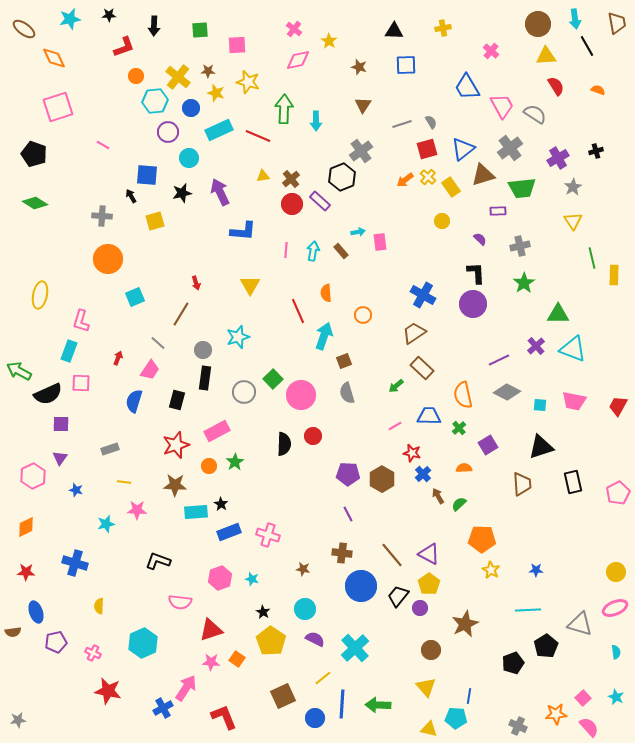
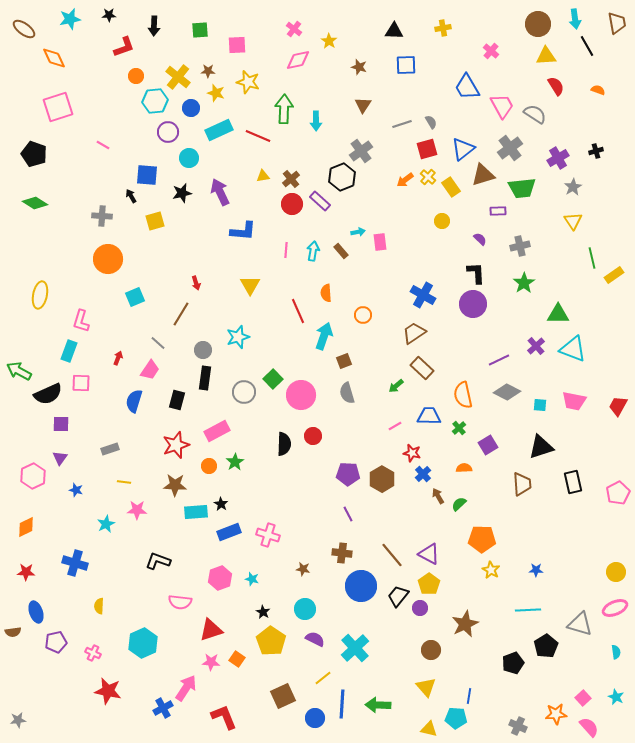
yellow rectangle at (614, 275): rotated 54 degrees clockwise
cyan star at (106, 524): rotated 12 degrees counterclockwise
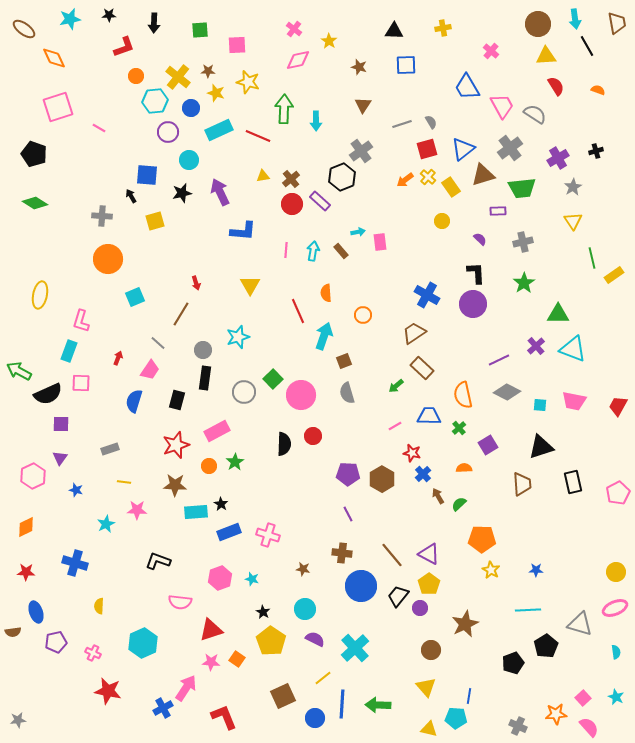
black arrow at (154, 26): moved 3 px up
pink line at (103, 145): moved 4 px left, 17 px up
cyan circle at (189, 158): moved 2 px down
gray cross at (520, 246): moved 3 px right, 4 px up
blue cross at (423, 295): moved 4 px right
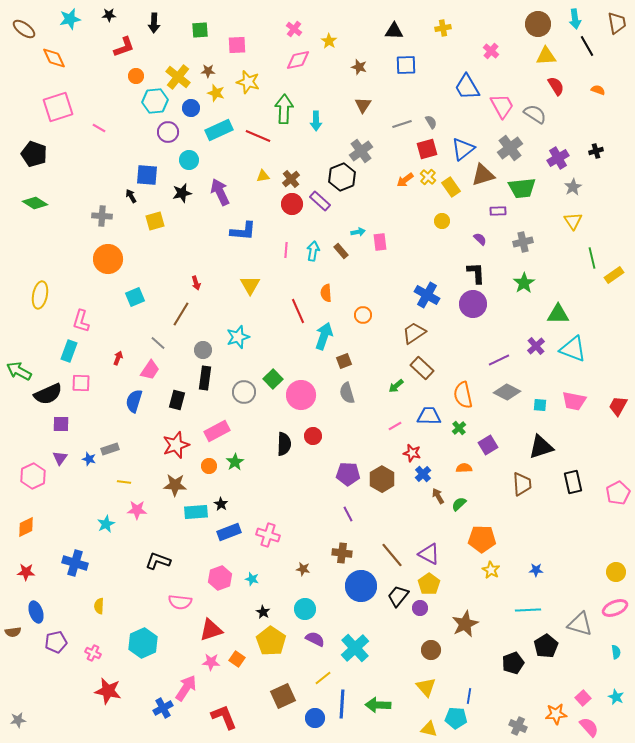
blue star at (76, 490): moved 13 px right, 31 px up
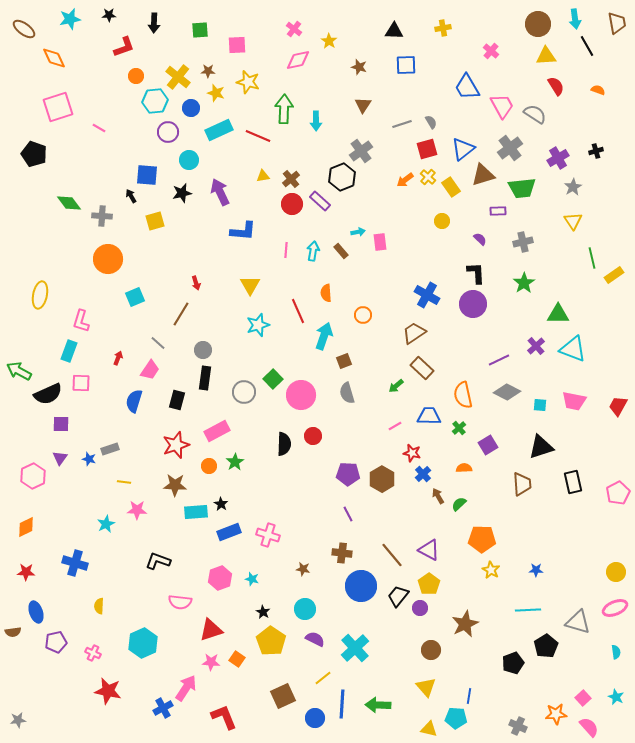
green diamond at (35, 203): moved 34 px right; rotated 20 degrees clockwise
cyan star at (238, 337): moved 20 px right, 12 px up
purple triangle at (429, 554): moved 4 px up
gray triangle at (580, 624): moved 2 px left, 2 px up
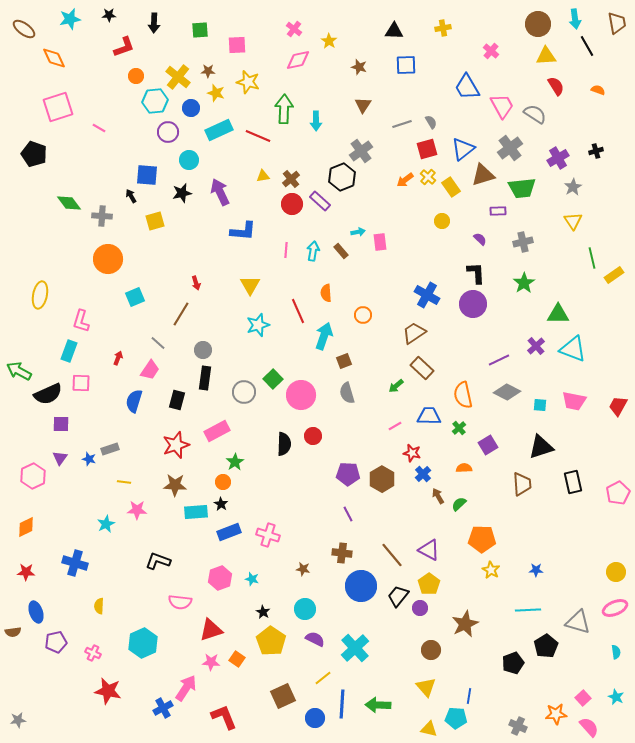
orange circle at (209, 466): moved 14 px right, 16 px down
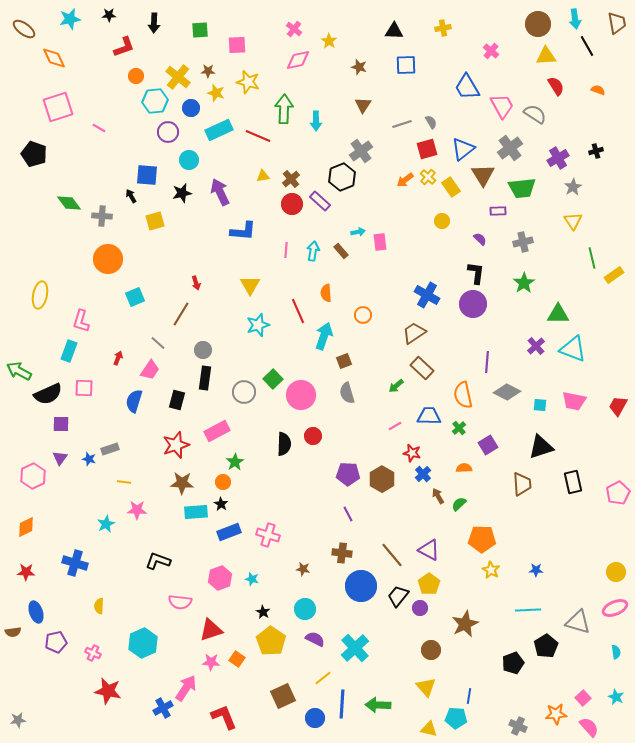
brown triangle at (483, 175): rotated 45 degrees counterclockwise
black L-shape at (476, 273): rotated 10 degrees clockwise
purple line at (499, 360): moved 12 px left, 2 px down; rotated 60 degrees counterclockwise
pink square at (81, 383): moved 3 px right, 5 px down
brown star at (175, 485): moved 7 px right, 2 px up
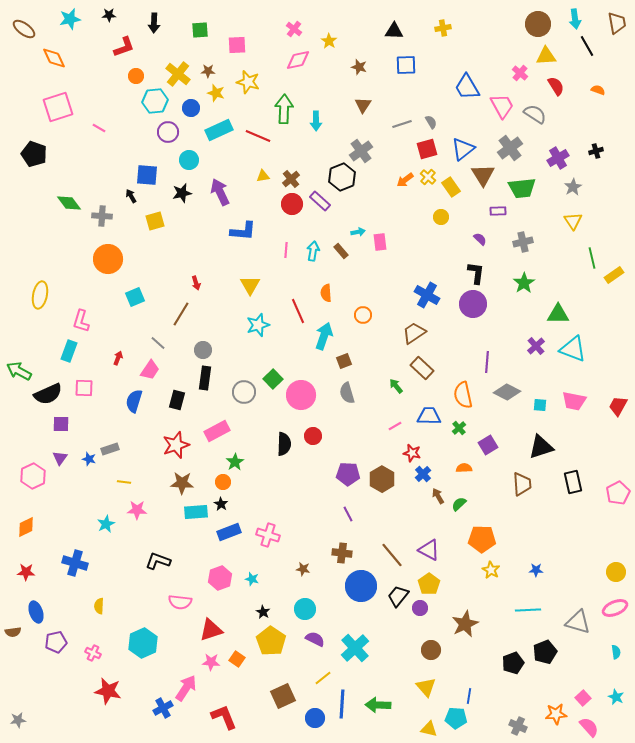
pink cross at (491, 51): moved 29 px right, 22 px down
yellow cross at (178, 77): moved 3 px up
yellow circle at (442, 221): moved 1 px left, 4 px up
green arrow at (396, 386): rotated 91 degrees clockwise
black pentagon at (546, 646): moved 1 px left, 6 px down; rotated 10 degrees clockwise
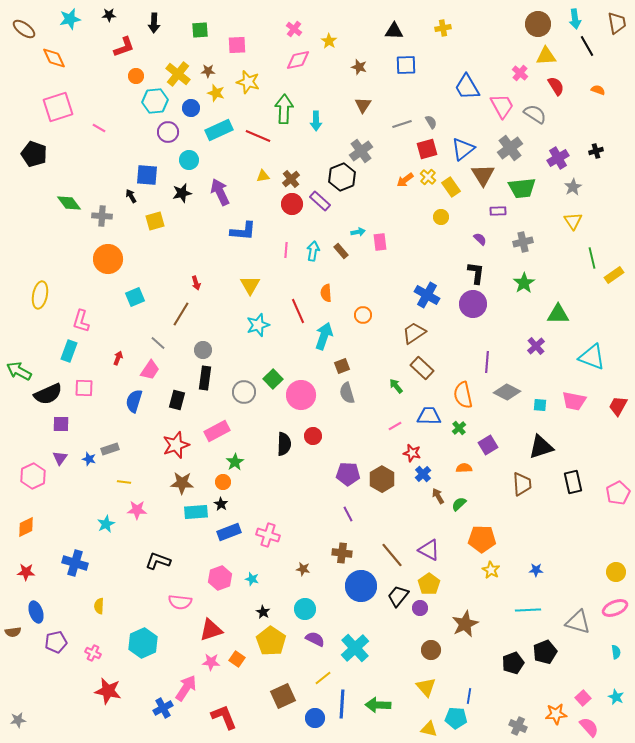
cyan triangle at (573, 349): moved 19 px right, 8 px down
brown square at (344, 361): moved 2 px left, 5 px down
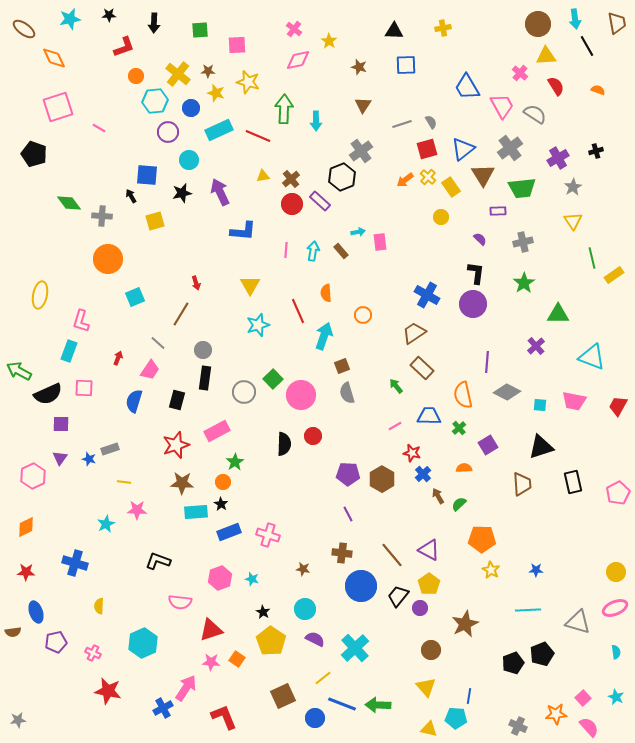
black pentagon at (545, 652): moved 3 px left, 2 px down
blue line at (342, 704): rotated 72 degrees counterclockwise
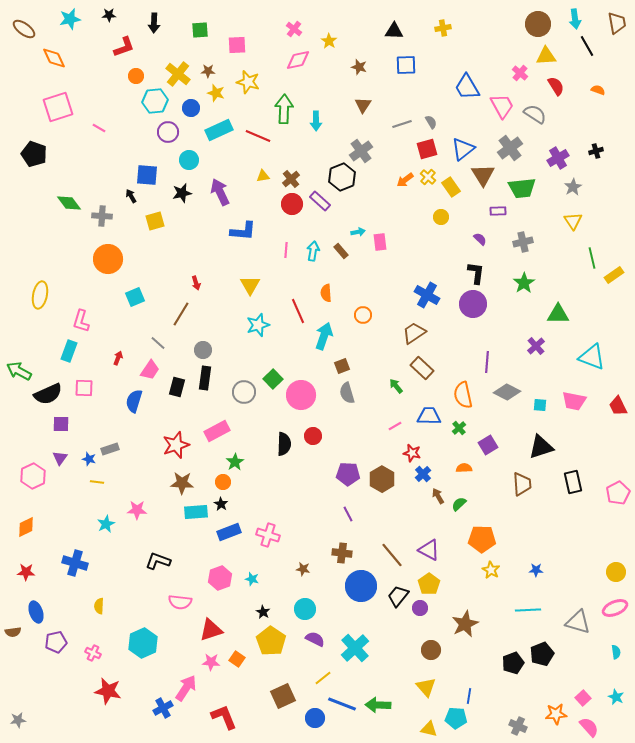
black rectangle at (177, 400): moved 13 px up
red trapezoid at (618, 406): rotated 55 degrees counterclockwise
yellow line at (124, 482): moved 27 px left
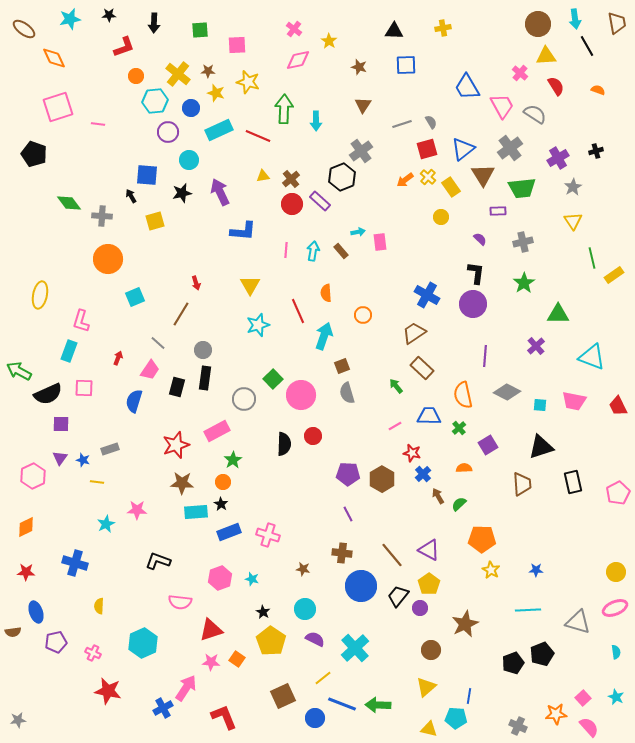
pink line at (99, 128): moved 1 px left, 4 px up; rotated 24 degrees counterclockwise
purple line at (487, 362): moved 2 px left, 6 px up
gray circle at (244, 392): moved 7 px down
blue star at (89, 459): moved 6 px left, 1 px down
green star at (235, 462): moved 2 px left, 2 px up
yellow triangle at (426, 687): rotated 30 degrees clockwise
